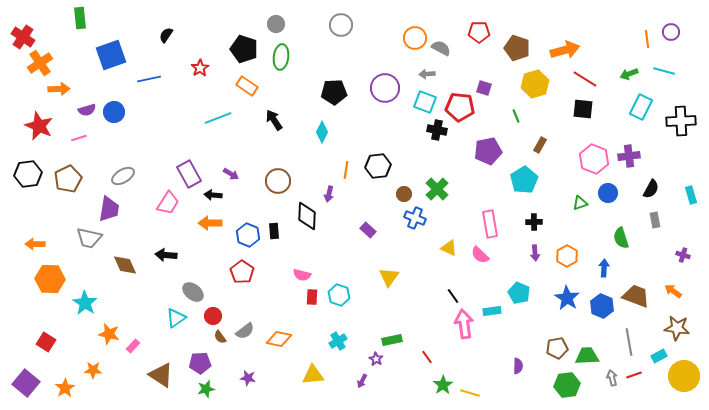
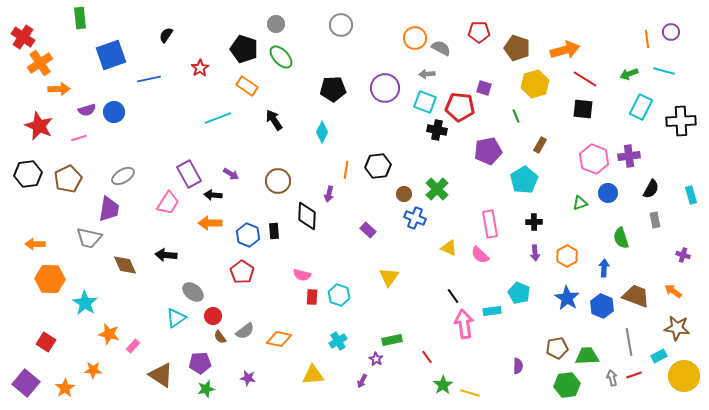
green ellipse at (281, 57): rotated 50 degrees counterclockwise
black pentagon at (334, 92): moved 1 px left, 3 px up
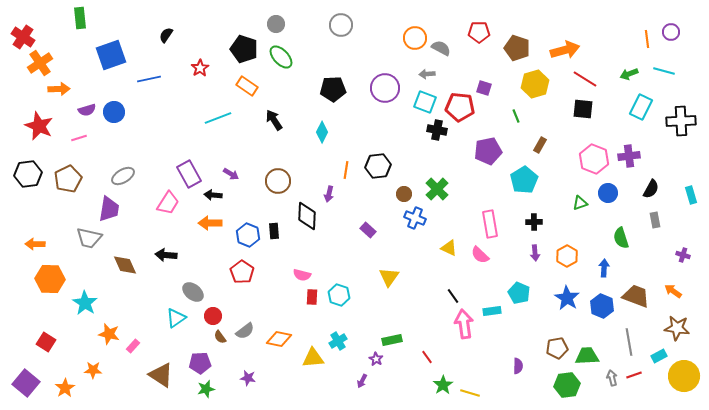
yellow triangle at (313, 375): moved 17 px up
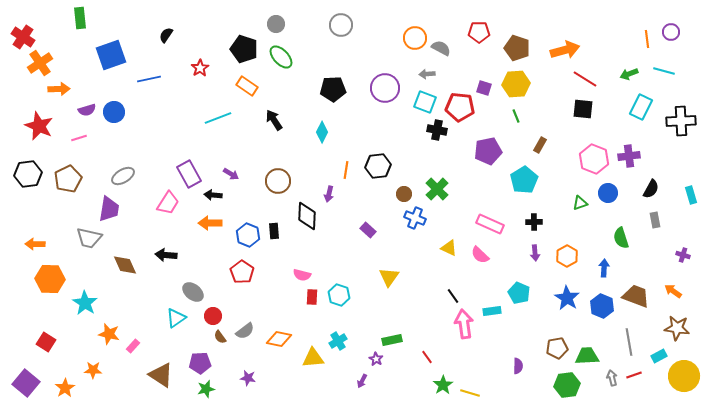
yellow hexagon at (535, 84): moved 19 px left; rotated 12 degrees clockwise
pink rectangle at (490, 224): rotated 56 degrees counterclockwise
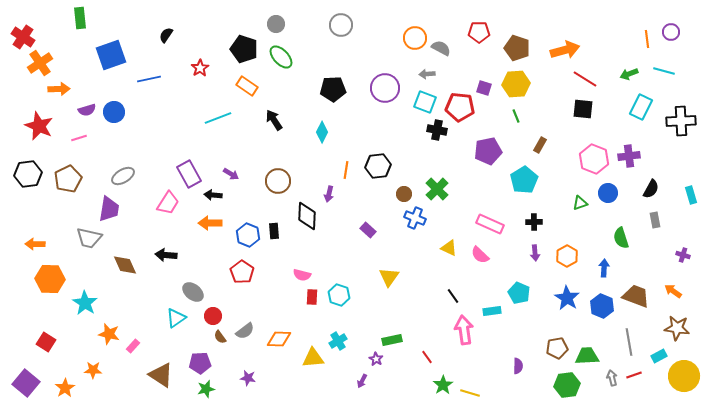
pink arrow at (464, 324): moved 6 px down
orange diamond at (279, 339): rotated 10 degrees counterclockwise
